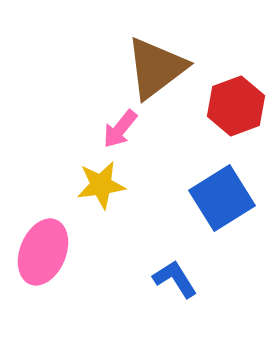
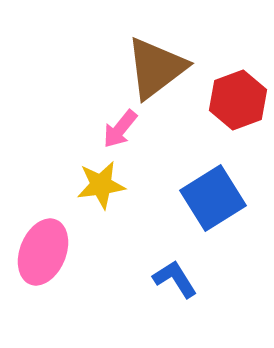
red hexagon: moved 2 px right, 6 px up
blue square: moved 9 px left
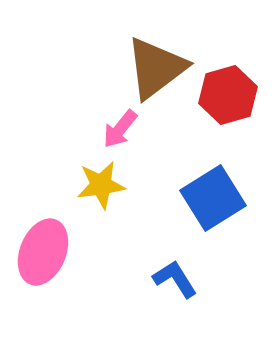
red hexagon: moved 10 px left, 5 px up; rotated 4 degrees clockwise
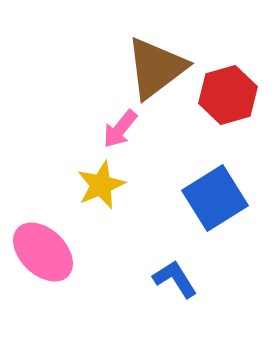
yellow star: rotated 15 degrees counterclockwise
blue square: moved 2 px right
pink ellipse: rotated 68 degrees counterclockwise
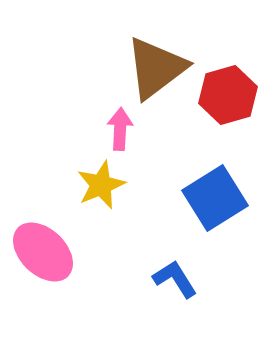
pink arrow: rotated 144 degrees clockwise
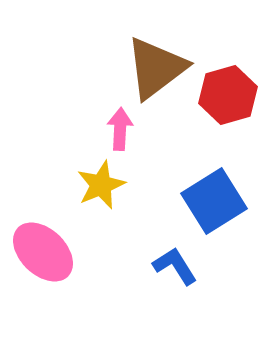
blue square: moved 1 px left, 3 px down
blue L-shape: moved 13 px up
